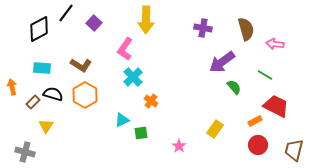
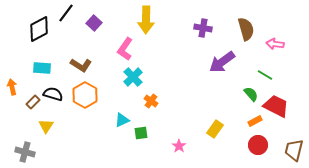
green semicircle: moved 17 px right, 7 px down
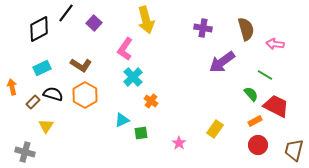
yellow arrow: rotated 16 degrees counterclockwise
cyan rectangle: rotated 30 degrees counterclockwise
pink star: moved 3 px up
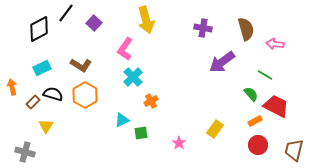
orange cross: rotated 24 degrees clockwise
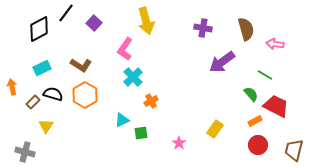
yellow arrow: moved 1 px down
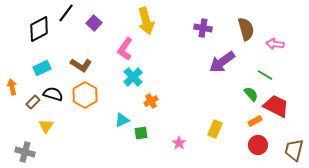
yellow rectangle: rotated 12 degrees counterclockwise
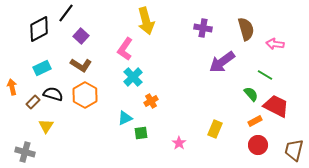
purple square: moved 13 px left, 13 px down
cyan triangle: moved 3 px right, 2 px up
